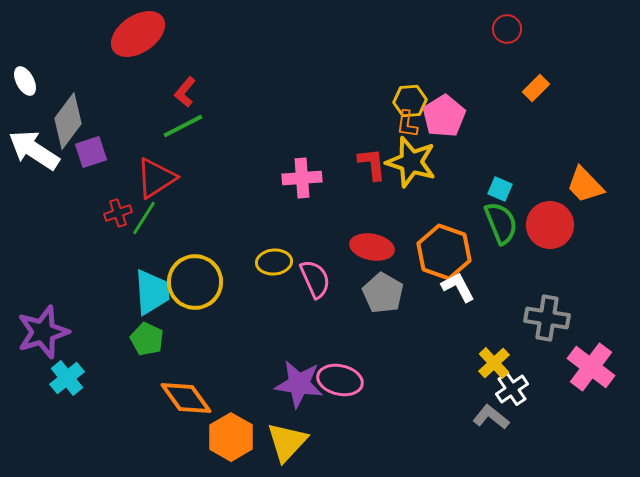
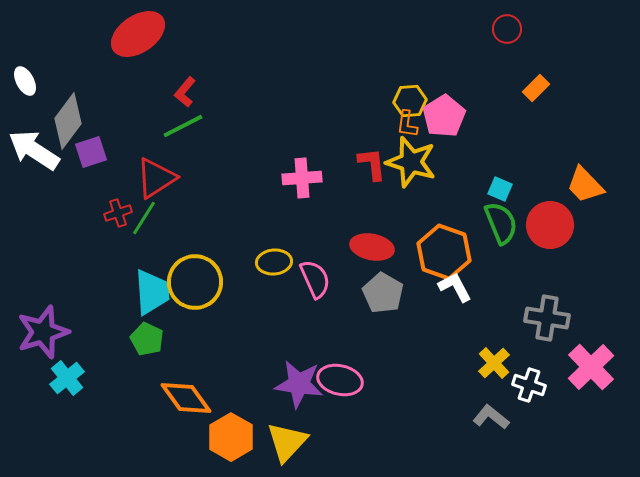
white L-shape at (458, 287): moved 3 px left
pink cross at (591, 367): rotated 9 degrees clockwise
white cross at (512, 389): moved 17 px right, 4 px up; rotated 36 degrees counterclockwise
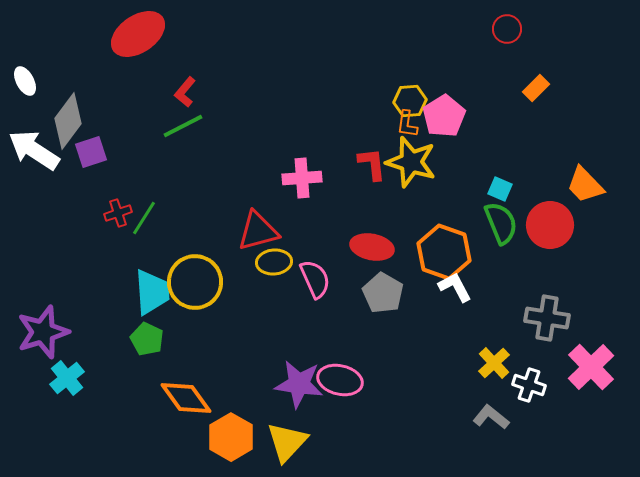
red triangle at (156, 178): moved 102 px right, 53 px down; rotated 18 degrees clockwise
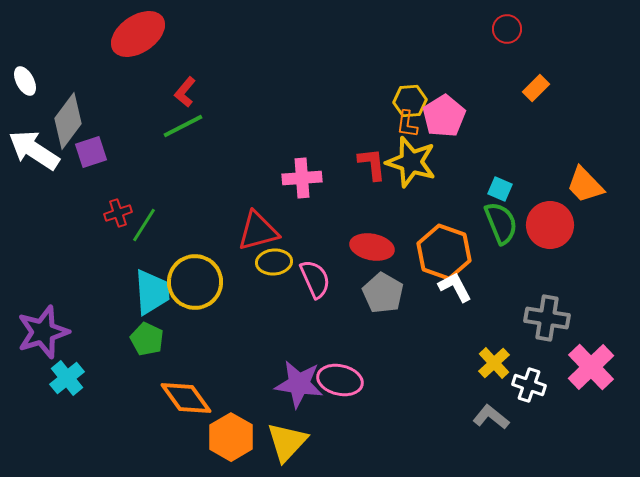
green line at (144, 218): moved 7 px down
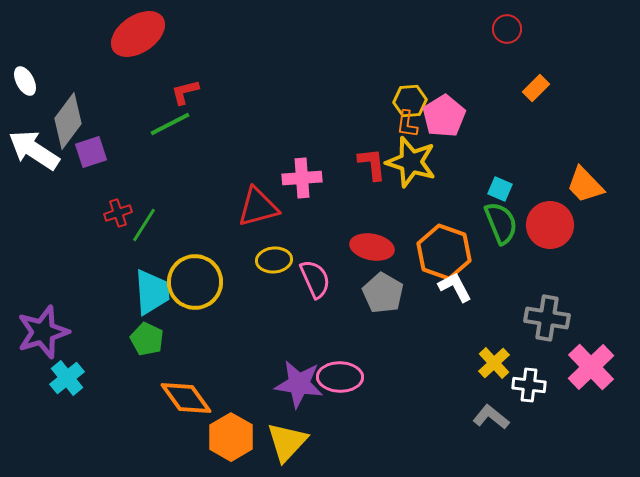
red L-shape at (185, 92): rotated 36 degrees clockwise
green line at (183, 126): moved 13 px left, 2 px up
red triangle at (258, 231): moved 24 px up
yellow ellipse at (274, 262): moved 2 px up
pink ellipse at (340, 380): moved 3 px up; rotated 12 degrees counterclockwise
white cross at (529, 385): rotated 12 degrees counterclockwise
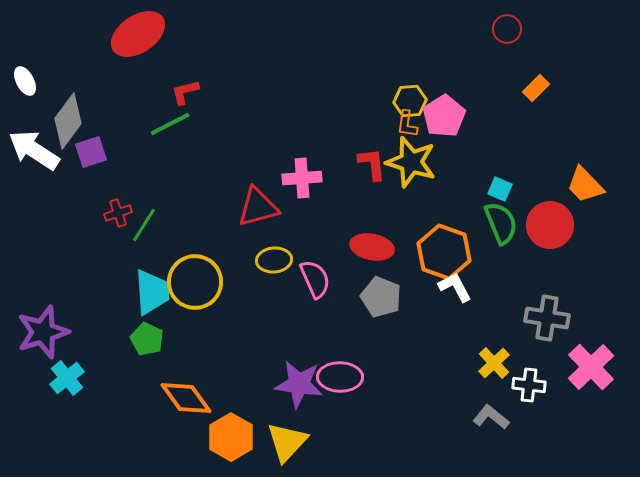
gray pentagon at (383, 293): moved 2 px left, 4 px down; rotated 9 degrees counterclockwise
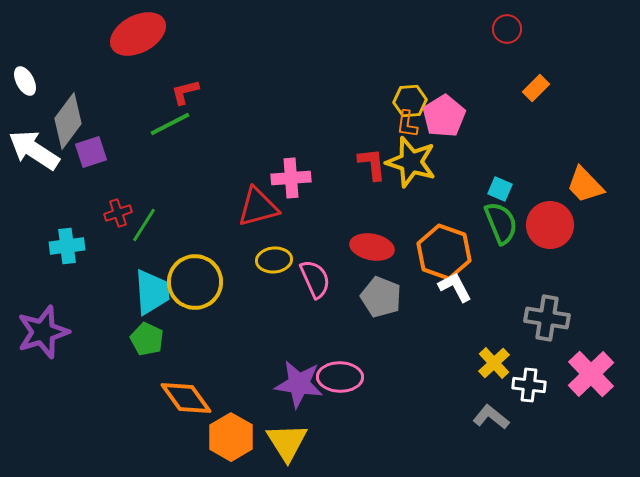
red ellipse at (138, 34): rotated 6 degrees clockwise
pink cross at (302, 178): moved 11 px left
pink cross at (591, 367): moved 7 px down
cyan cross at (67, 378): moved 132 px up; rotated 32 degrees clockwise
yellow triangle at (287, 442): rotated 15 degrees counterclockwise
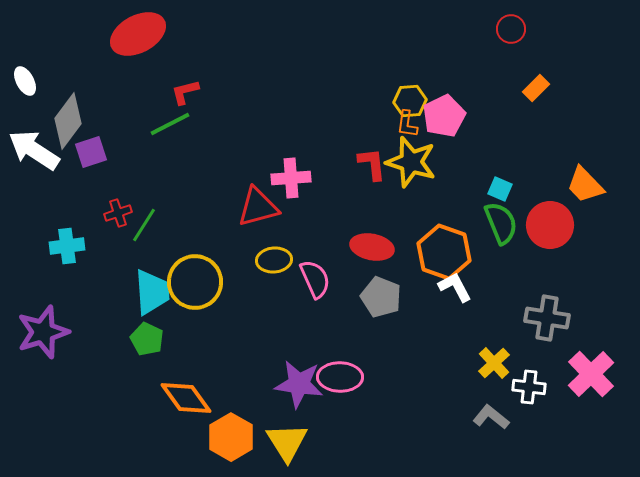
red circle at (507, 29): moved 4 px right
pink pentagon at (444, 116): rotated 6 degrees clockwise
white cross at (529, 385): moved 2 px down
